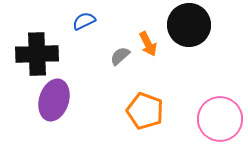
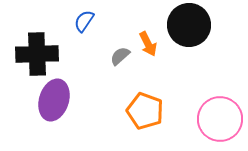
blue semicircle: rotated 30 degrees counterclockwise
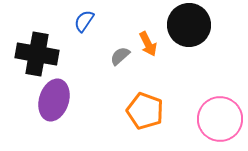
black cross: rotated 12 degrees clockwise
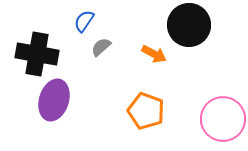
orange arrow: moved 6 px right, 10 px down; rotated 35 degrees counterclockwise
gray semicircle: moved 19 px left, 9 px up
orange pentagon: moved 1 px right
pink circle: moved 3 px right
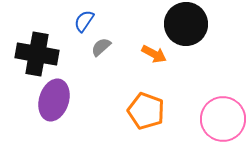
black circle: moved 3 px left, 1 px up
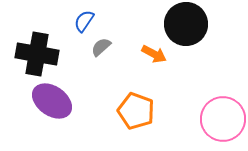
purple ellipse: moved 2 px left, 1 px down; rotated 72 degrees counterclockwise
orange pentagon: moved 10 px left
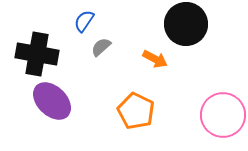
orange arrow: moved 1 px right, 5 px down
purple ellipse: rotated 9 degrees clockwise
orange pentagon: rotated 6 degrees clockwise
pink circle: moved 4 px up
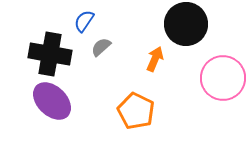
black cross: moved 13 px right
orange arrow: rotated 95 degrees counterclockwise
pink circle: moved 37 px up
